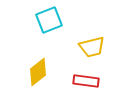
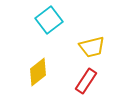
cyan square: rotated 16 degrees counterclockwise
red rectangle: rotated 65 degrees counterclockwise
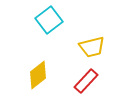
yellow diamond: moved 3 px down
red rectangle: rotated 10 degrees clockwise
